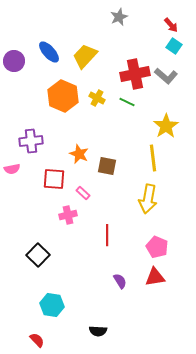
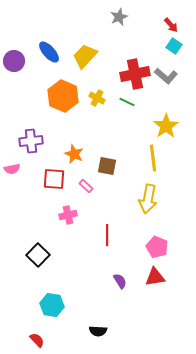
orange star: moved 5 px left
pink rectangle: moved 3 px right, 7 px up
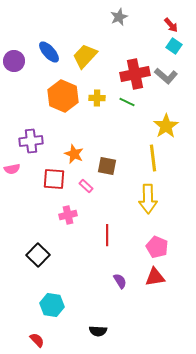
yellow cross: rotated 28 degrees counterclockwise
yellow arrow: rotated 12 degrees counterclockwise
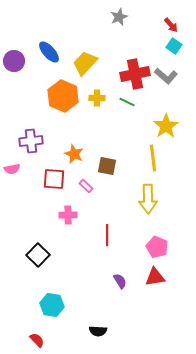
yellow trapezoid: moved 7 px down
pink cross: rotated 12 degrees clockwise
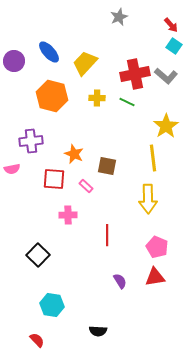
orange hexagon: moved 11 px left; rotated 8 degrees counterclockwise
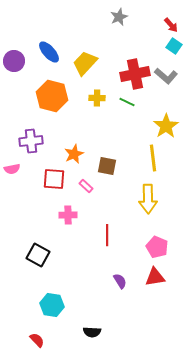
orange star: rotated 24 degrees clockwise
black square: rotated 15 degrees counterclockwise
black semicircle: moved 6 px left, 1 px down
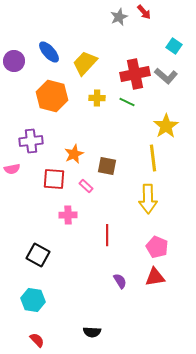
red arrow: moved 27 px left, 13 px up
cyan hexagon: moved 19 px left, 5 px up
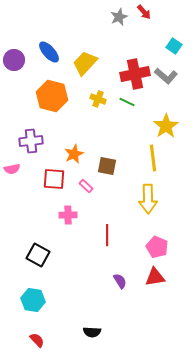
purple circle: moved 1 px up
yellow cross: moved 1 px right, 1 px down; rotated 21 degrees clockwise
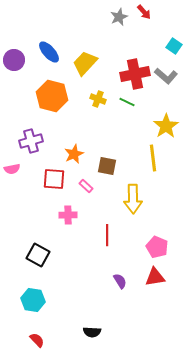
purple cross: rotated 10 degrees counterclockwise
yellow arrow: moved 15 px left
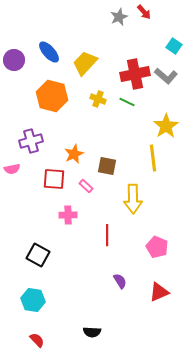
red triangle: moved 4 px right, 15 px down; rotated 15 degrees counterclockwise
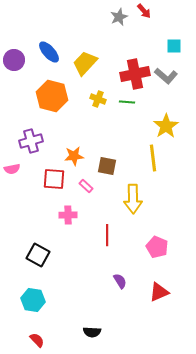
red arrow: moved 1 px up
cyan square: rotated 35 degrees counterclockwise
green line: rotated 21 degrees counterclockwise
orange star: moved 2 px down; rotated 18 degrees clockwise
